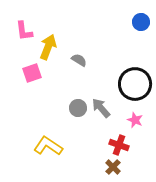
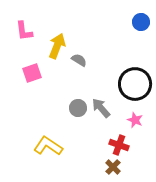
yellow arrow: moved 9 px right, 1 px up
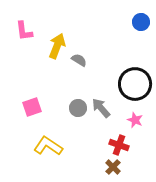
pink square: moved 34 px down
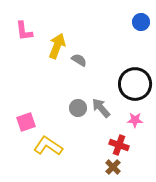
pink square: moved 6 px left, 15 px down
pink star: rotated 21 degrees counterclockwise
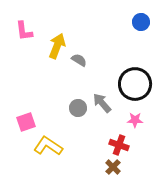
gray arrow: moved 1 px right, 5 px up
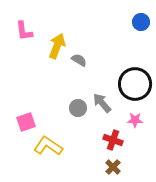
red cross: moved 6 px left, 5 px up
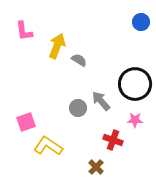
gray arrow: moved 1 px left, 2 px up
brown cross: moved 17 px left
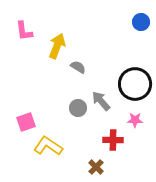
gray semicircle: moved 1 px left, 7 px down
red cross: rotated 18 degrees counterclockwise
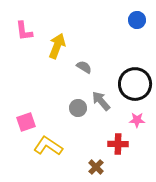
blue circle: moved 4 px left, 2 px up
gray semicircle: moved 6 px right
pink star: moved 2 px right
red cross: moved 5 px right, 4 px down
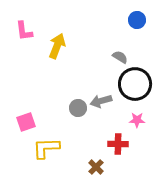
gray semicircle: moved 36 px right, 10 px up
gray arrow: rotated 65 degrees counterclockwise
yellow L-shape: moved 2 px left, 2 px down; rotated 36 degrees counterclockwise
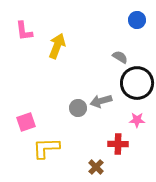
black circle: moved 2 px right, 1 px up
